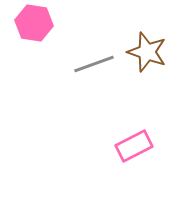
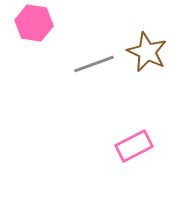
brown star: rotated 6 degrees clockwise
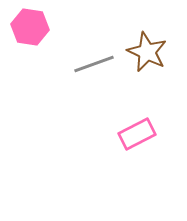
pink hexagon: moved 4 px left, 4 px down
pink rectangle: moved 3 px right, 12 px up
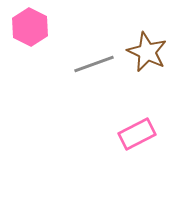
pink hexagon: rotated 18 degrees clockwise
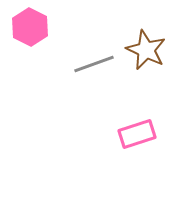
brown star: moved 1 px left, 2 px up
pink rectangle: rotated 9 degrees clockwise
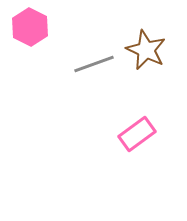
pink rectangle: rotated 18 degrees counterclockwise
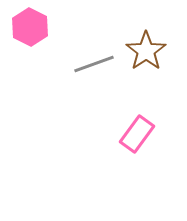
brown star: moved 1 px down; rotated 12 degrees clockwise
pink rectangle: rotated 18 degrees counterclockwise
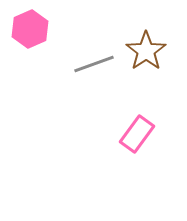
pink hexagon: moved 2 px down; rotated 9 degrees clockwise
